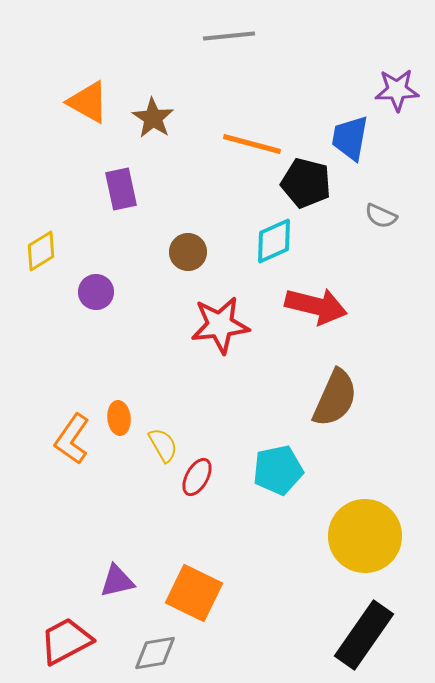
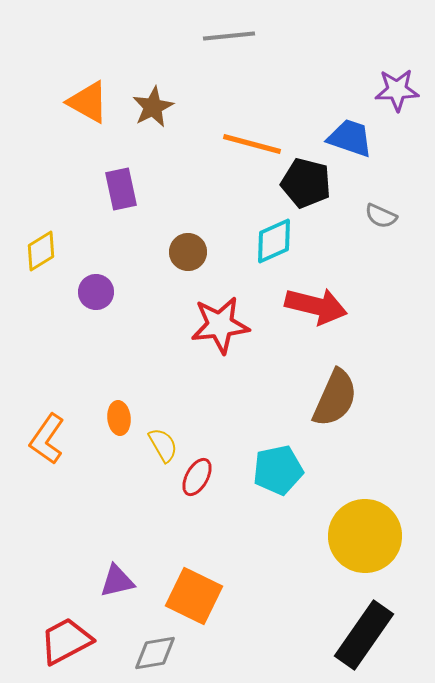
brown star: moved 11 px up; rotated 12 degrees clockwise
blue trapezoid: rotated 99 degrees clockwise
orange L-shape: moved 25 px left
orange square: moved 3 px down
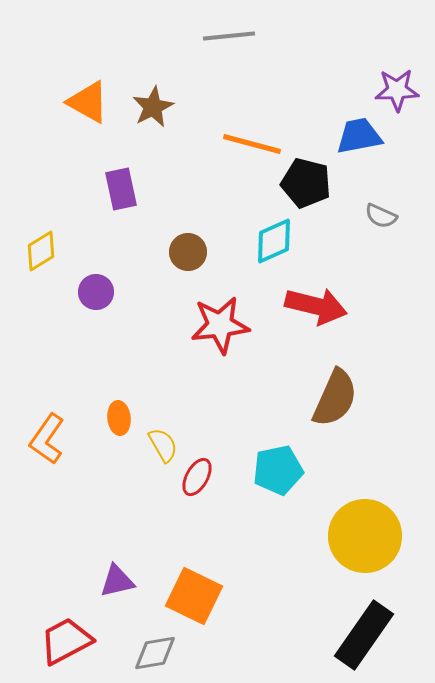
blue trapezoid: moved 9 px right, 2 px up; rotated 30 degrees counterclockwise
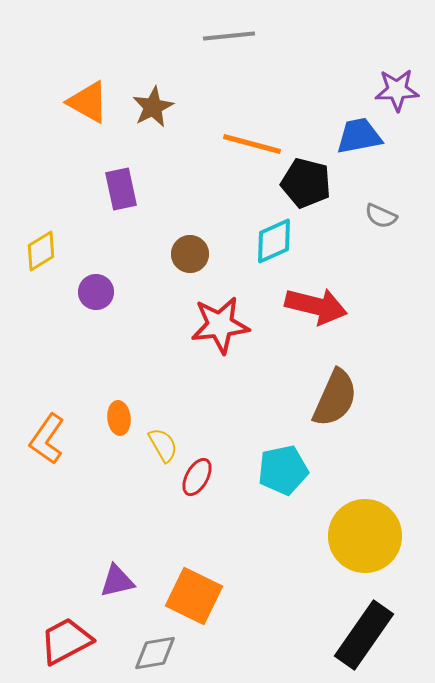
brown circle: moved 2 px right, 2 px down
cyan pentagon: moved 5 px right
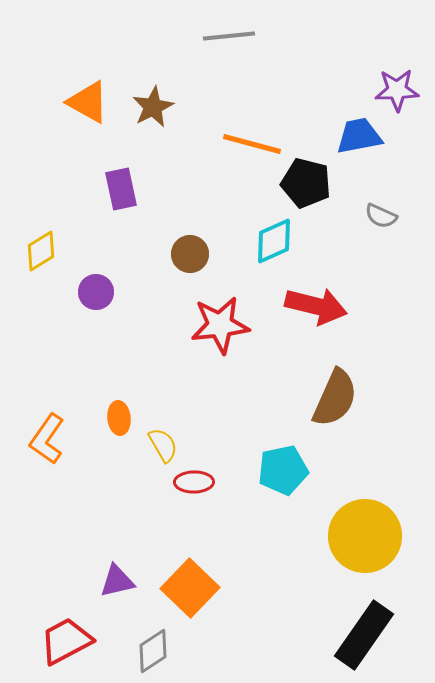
red ellipse: moved 3 px left, 5 px down; rotated 60 degrees clockwise
orange square: moved 4 px left, 8 px up; rotated 18 degrees clockwise
gray diamond: moved 2 px left, 2 px up; rotated 24 degrees counterclockwise
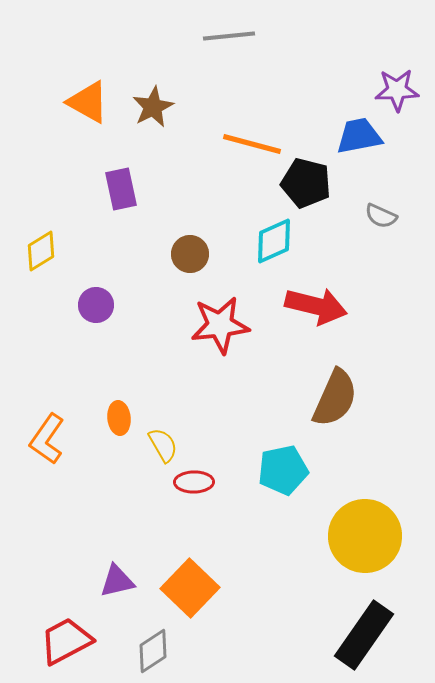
purple circle: moved 13 px down
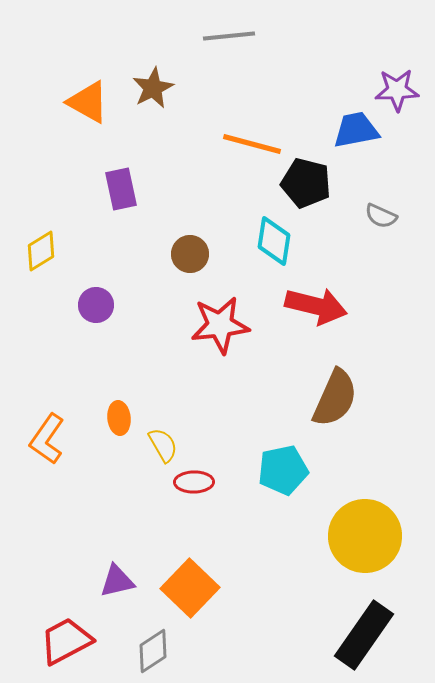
brown star: moved 19 px up
blue trapezoid: moved 3 px left, 6 px up
cyan diamond: rotated 57 degrees counterclockwise
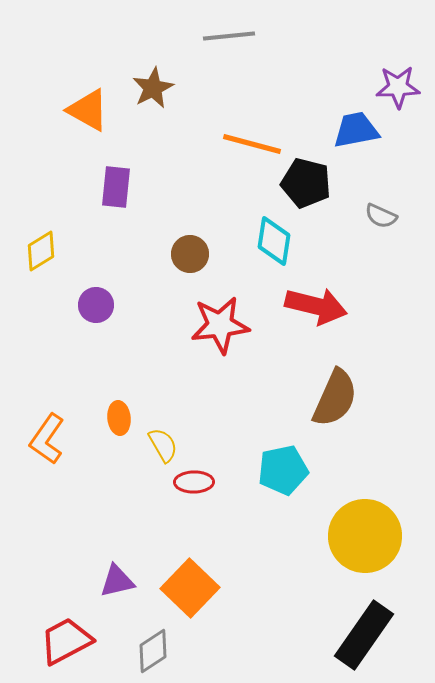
purple star: moved 1 px right, 3 px up
orange triangle: moved 8 px down
purple rectangle: moved 5 px left, 2 px up; rotated 18 degrees clockwise
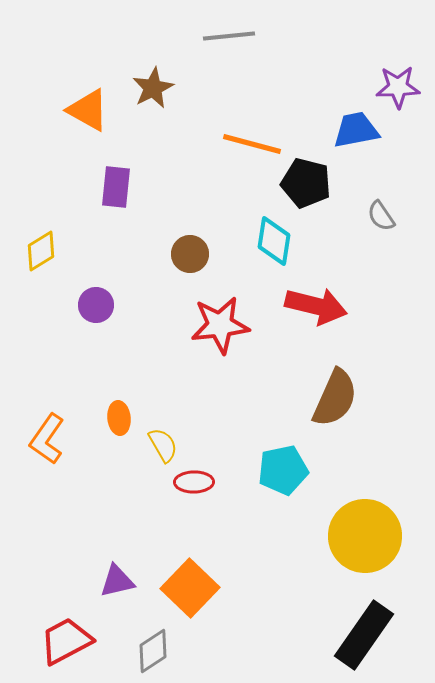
gray semicircle: rotated 32 degrees clockwise
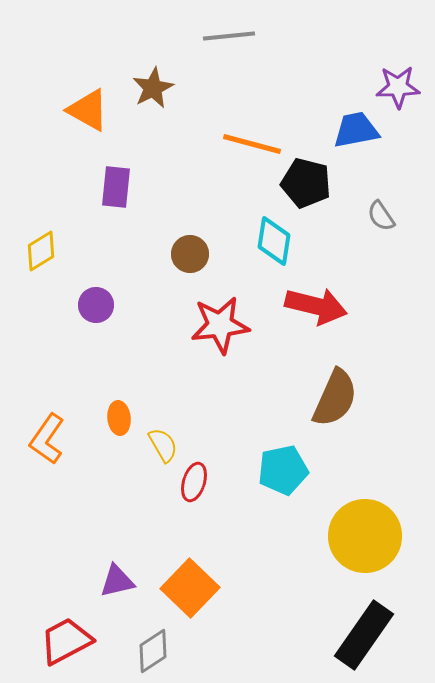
red ellipse: rotated 72 degrees counterclockwise
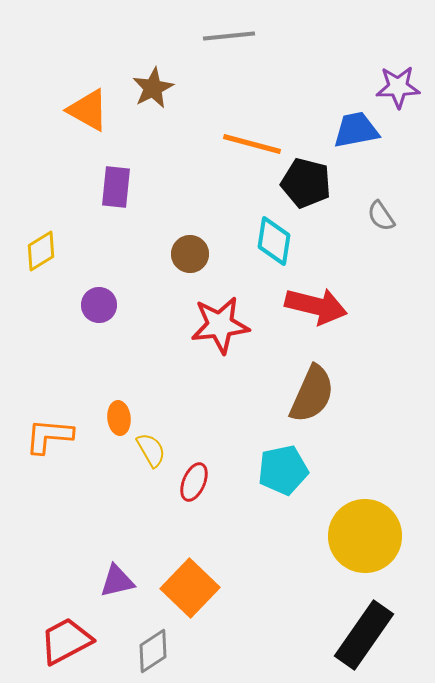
purple circle: moved 3 px right
brown semicircle: moved 23 px left, 4 px up
orange L-shape: moved 2 px right, 3 px up; rotated 60 degrees clockwise
yellow semicircle: moved 12 px left, 5 px down
red ellipse: rotated 6 degrees clockwise
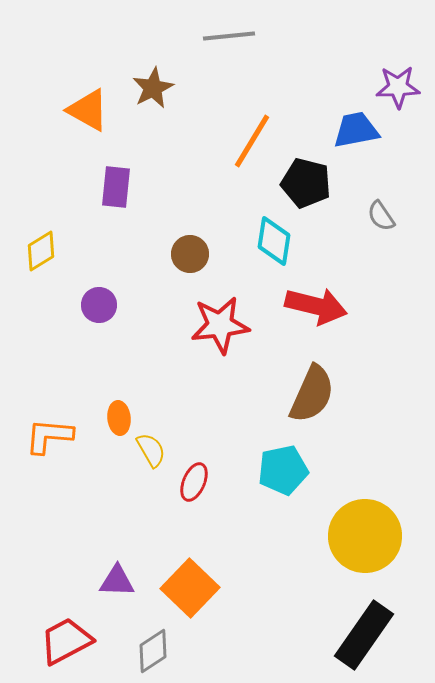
orange line: moved 3 px up; rotated 74 degrees counterclockwise
purple triangle: rotated 15 degrees clockwise
